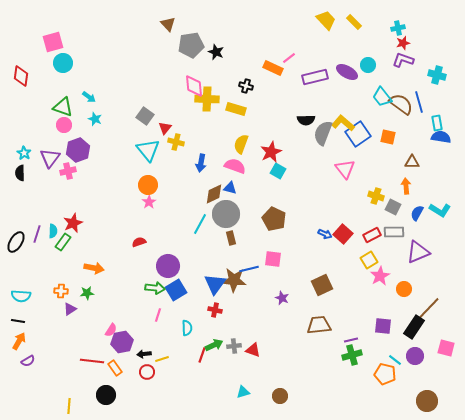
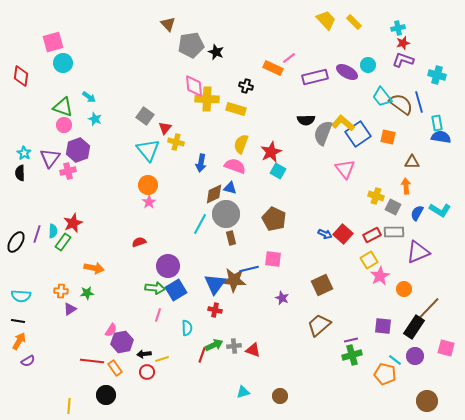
brown trapezoid at (319, 325): rotated 35 degrees counterclockwise
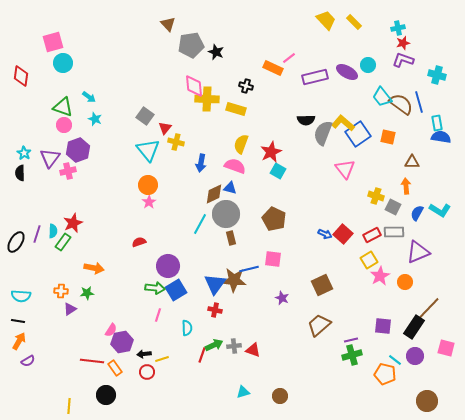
orange circle at (404, 289): moved 1 px right, 7 px up
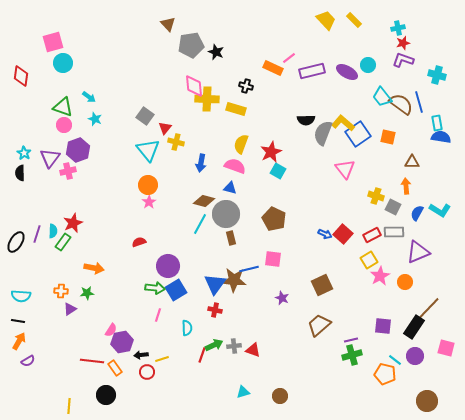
yellow rectangle at (354, 22): moved 2 px up
purple rectangle at (315, 77): moved 3 px left, 6 px up
brown diamond at (214, 194): moved 10 px left, 7 px down; rotated 40 degrees clockwise
black arrow at (144, 354): moved 3 px left, 1 px down
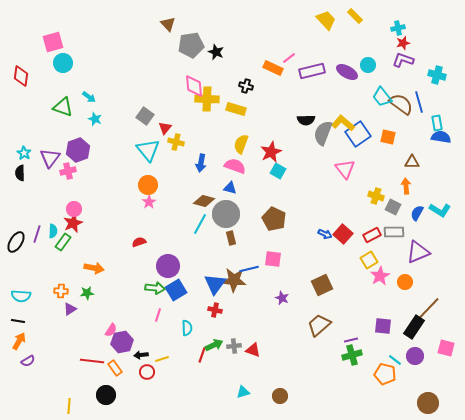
yellow rectangle at (354, 20): moved 1 px right, 4 px up
pink circle at (64, 125): moved 10 px right, 84 px down
brown circle at (427, 401): moved 1 px right, 2 px down
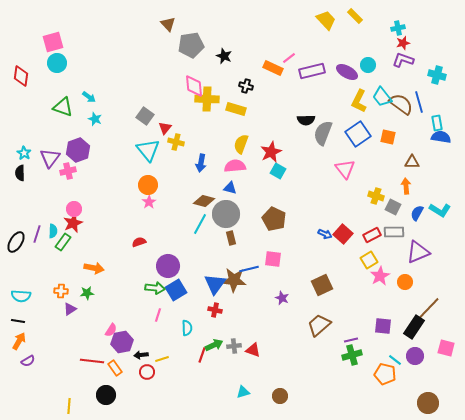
black star at (216, 52): moved 8 px right, 4 px down
cyan circle at (63, 63): moved 6 px left
yellow L-shape at (343, 123): moved 16 px right, 22 px up; rotated 105 degrees counterclockwise
pink semicircle at (235, 166): rotated 25 degrees counterclockwise
